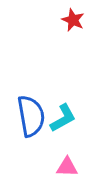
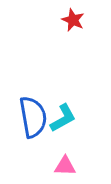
blue semicircle: moved 2 px right, 1 px down
pink triangle: moved 2 px left, 1 px up
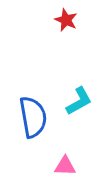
red star: moved 7 px left
cyan L-shape: moved 16 px right, 17 px up
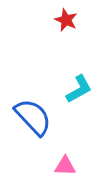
cyan L-shape: moved 12 px up
blue semicircle: rotated 33 degrees counterclockwise
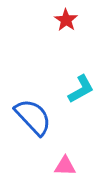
red star: rotated 10 degrees clockwise
cyan L-shape: moved 2 px right
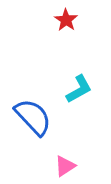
cyan L-shape: moved 2 px left
pink triangle: rotated 35 degrees counterclockwise
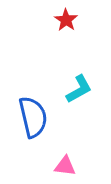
blue semicircle: rotated 30 degrees clockwise
pink triangle: rotated 40 degrees clockwise
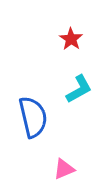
red star: moved 5 px right, 19 px down
pink triangle: moved 1 px left, 3 px down; rotated 30 degrees counterclockwise
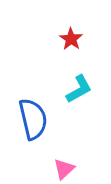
blue semicircle: moved 2 px down
pink triangle: rotated 20 degrees counterclockwise
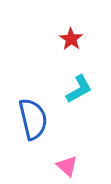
pink triangle: moved 3 px right, 3 px up; rotated 35 degrees counterclockwise
